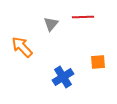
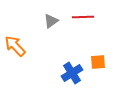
gray triangle: moved 3 px up; rotated 14 degrees clockwise
orange arrow: moved 7 px left, 1 px up
blue cross: moved 9 px right, 4 px up
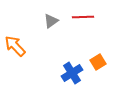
orange square: rotated 28 degrees counterclockwise
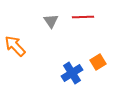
gray triangle: rotated 28 degrees counterclockwise
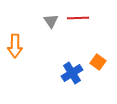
red line: moved 5 px left, 1 px down
orange arrow: rotated 135 degrees counterclockwise
orange square: rotated 21 degrees counterclockwise
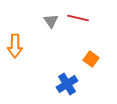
red line: rotated 15 degrees clockwise
orange square: moved 7 px left, 3 px up
blue cross: moved 5 px left, 11 px down
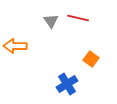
orange arrow: rotated 90 degrees clockwise
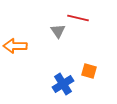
gray triangle: moved 7 px right, 10 px down
orange square: moved 2 px left, 12 px down; rotated 21 degrees counterclockwise
blue cross: moved 4 px left
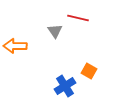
gray triangle: moved 3 px left
orange square: rotated 14 degrees clockwise
blue cross: moved 2 px right, 2 px down
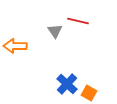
red line: moved 3 px down
orange square: moved 22 px down
blue cross: moved 2 px right, 2 px up; rotated 15 degrees counterclockwise
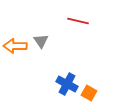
gray triangle: moved 14 px left, 10 px down
blue cross: rotated 15 degrees counterclockwise
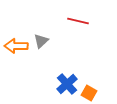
gray triangle: rotated 21 degrees clockwise
orange arrow: moved 1 px right
blue cross: rotated 20 degrees clockwise
